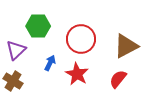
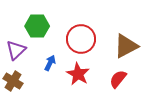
green hexagon: moved 1 px left
red star: moved 1 px right
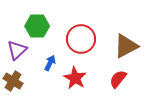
purple triangle: moved 1 px right
red star: moved 3 px left, 4 px down
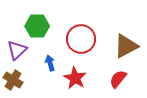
blue arrow: rotated 42 degrees counterclockwise
brown cross: moved 1 px up
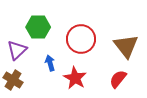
green hexagon: moved 1 px right, 1 px down
brown triangle: rotated 40 degrees counterclockwise
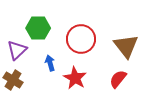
green hexagon: moved 1 px down
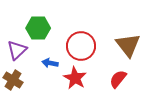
red circle: moved 7 px down
brown triangle: moved 2 px right, 1 px up
blue arrow: rotated 63 degrees counterclockwise
